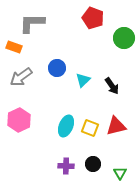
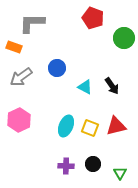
cyan triangle: moved 2 px right, 7 px down; rotated 49 degrees counterclockwise
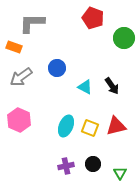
pink hexagon: rotated 10 degrees counterclockwise
purple cross: rotated 14 degrees counterclockwise
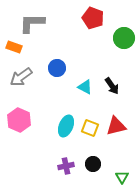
green triangle: moved 2 px right, 4 px down
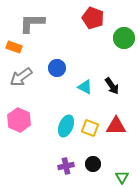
red triangle: rotated 15 degrees clockwise
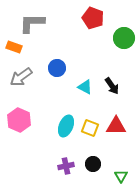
green triangle: moved 1 px left, 1 px up
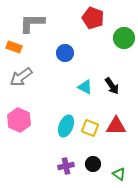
blue circle: moved 8 px right, 15 px up
green triangle: moved 2 px left, 2 px up; rotated 24 degrees counterclockwise
